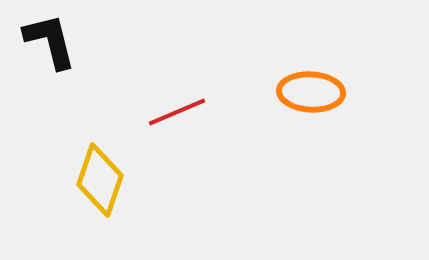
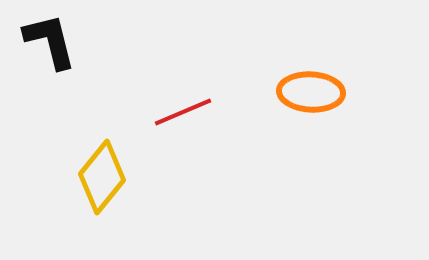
red line: moved 6 px right
yellow diamond: moved 2 px right, 3 px up; rotated 20 degrees clockwise
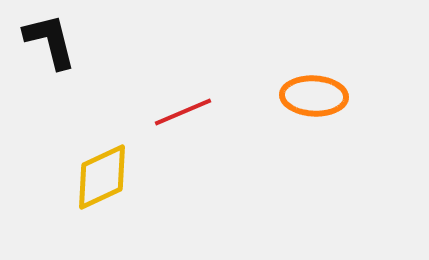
orange ellipse: moved 3 px right, 4 px down
yellow diamond: rotated 26 degrees clockwise
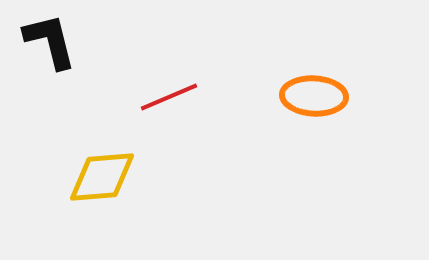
red line: moved 14 px left, 15 px up
yellow diamond: rotated 20 degrees clockwise
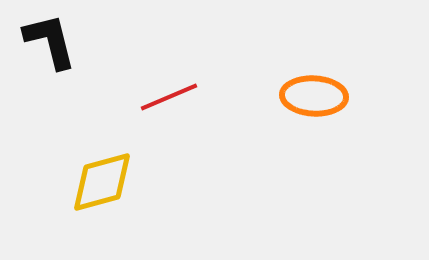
yellow diamond: moved 5 px down; rotated 10 degrees counterclockwise
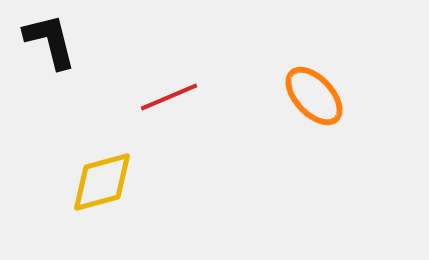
orange ellipse: rotated 44 degrees clockwise
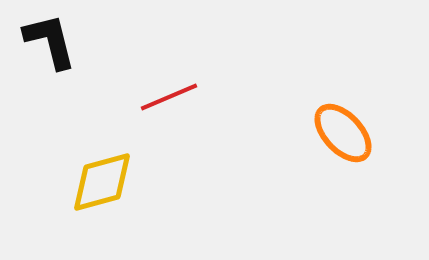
orange ellipse: moved 29 px right, 37 px down
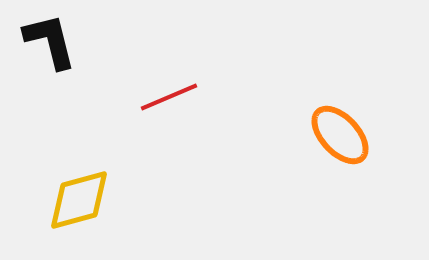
orange ellipse: moved 3 px left, 2 px down
yellow diamond: moved 23 px left, 18 px down
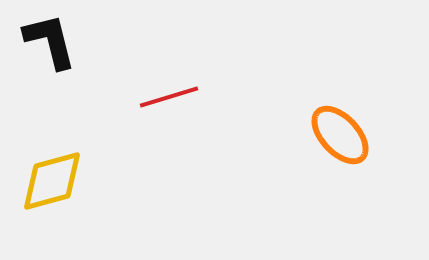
red line: rotated 6 degrees clockwise
yellow diamond: moved 27 px left, 19 px up
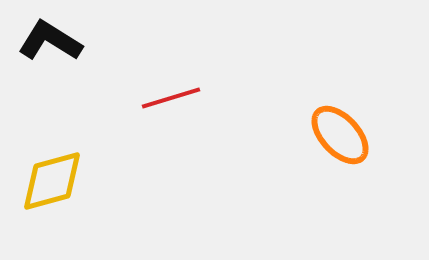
black L-shape: rotated 44 degrees counterclockwise
red line: moved 2 px right, 1 px down
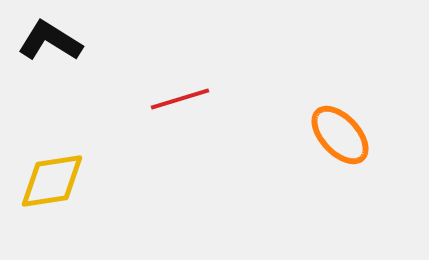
red line: moved 9 px right, 1 px down
yellow diamond: rotated 6 degrees clockwise
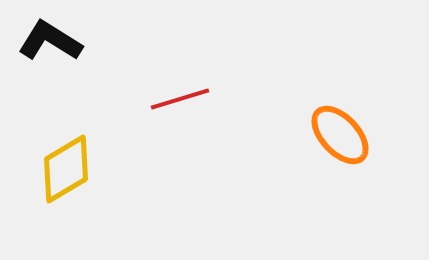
yellow diamond: moved 14 px right, 12 px up; rotated 22 degrees counterclockwise
